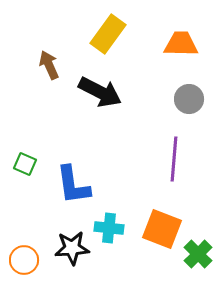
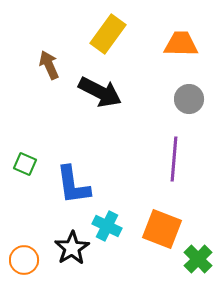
cyan cross: moved 2 px left, 2 px up; rotated 20 degrees clockwise
black star: rotated 28 degrees counterclockwise
green cross: moved 5 px down
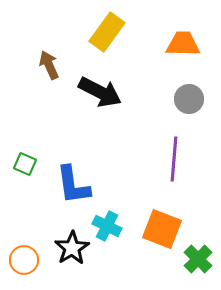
yellow rectangle: moved 1 px left, 2 px up
orange trapezoid: moved 2 px right
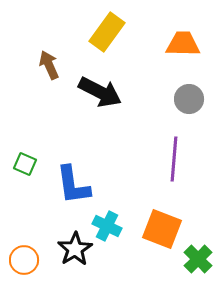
black star: moved 3 px right, 1 px down
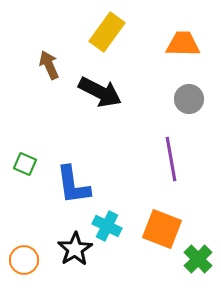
purple line: moved 3 px left; rotated 15 degrees counterclockwise
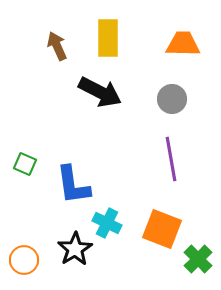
yellow rectangle: moved 1 px right, 6 px down; rotated 36 degrees counterclockwise
brown arrow: moved 8 px right, 19 px up
gray circle: moved 17 px left
cyan cross: moved 3 px up
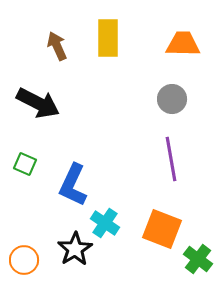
black arrow: moved 62 px left, 11 px down
blue L-shape: rotated 33 degrees clockwise
cyan cross: moved 2 px left; rotated 8 degrees clockwise
green cross: rotated 8 degrees counterclockwise
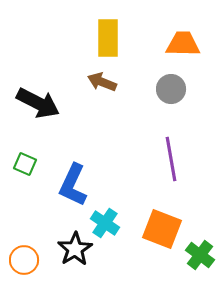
brown arrow: moved 45 px right, 36 px down; rotated 44 degrees counterclockwise
gray circle: moved 1 px left, 10 px up
green cross: moved 2 px right, 4 px up
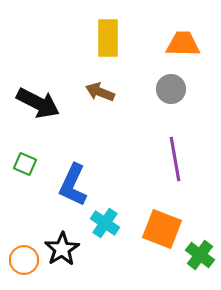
brown arrow: moved 2 px left, 10 px down
purple line: moved 4 px right
black star: moved 13 px left
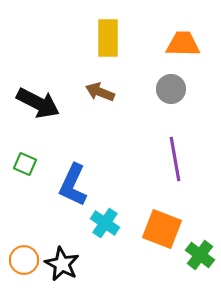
black star: moved 15 px down; rotated 12 degrees counterclockwise
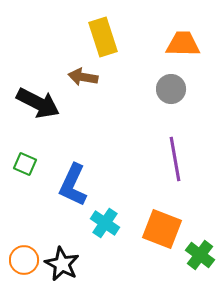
yellow rectangle: moved 5 px left, 1 px up; rotated 18 degrees counterclockwise
brown arrow: moved 17 px left, 15 px up; rotated 12 degrees counterclockwise
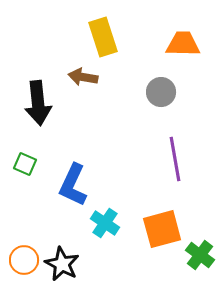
gray circle: moved 10 px left, 3 px down
black arrow: rotated 57 degrees clockwise
orange square: rotated 36 degrees counterclockwise
